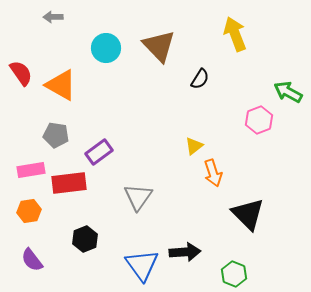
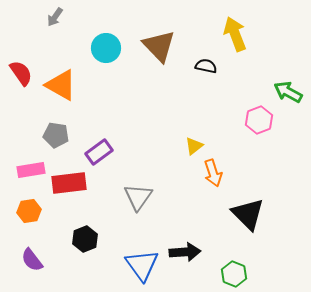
gray arrow: moved 2 px right; rotated 54 degrees counterclockwise
black semicircle: moved 6 px right, 13 px up; rotated 110 degrees counterclockwise
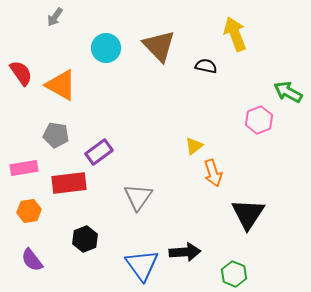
pink rectangle: moved 7 px left, 2 px up
black triangle: rotated 18 degrees clockwise
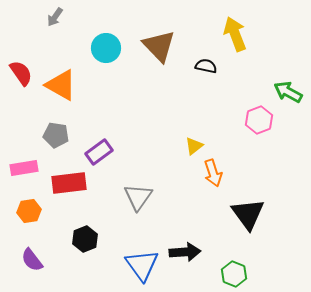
black triangle: rotated 9 degrees counterclockwise
